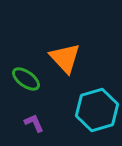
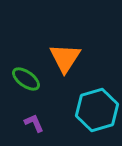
orange triangle: rotated 16 degrees clockwise
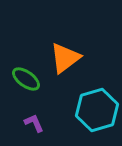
orange triangle: rotated 20 degrees clockwise
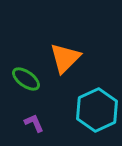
orange triangle: rotated 8 degrees counterclockwise
cyan hexagon: rotated 9 degrees counterclockwise
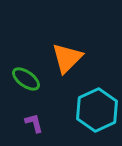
orange triangle: moved 2 px right
purple L-shape: rotated 10 degrees clockwise
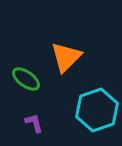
orange triangle: moved 1 px left, 1 px up
cyan hexagon: rotated 6 degrees clockwise
